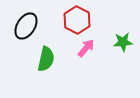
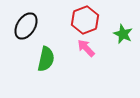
red hexagon: moved 8 px right; rotated 12 degrees clockwise
green star: moved 8 px up; rotated 30 degrees clockwise
pink arrow: rotated 84 degrees counterclockwise
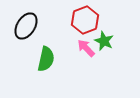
green star: moved 19 px left, 7 px down
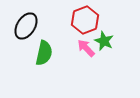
green semicircle: moved 2 px left, 6 px up
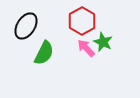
red hexagon: moved 3 px left, 1 px down; rotated 8 degrees counterclockwise
green star: moved 1 px left, 1 px down
green semicircle: rotated 15 degrees clockwise
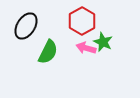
pink arrow: rotated 30 degrees counterclockwise
green semicircle: moved 4 px right, 1 px up
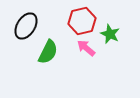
red hexagon: rotated 16 degrees clockwise
green star: moved 7 px right, 8 px up
pink arrow: rotated 24 degrees clockwise
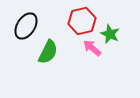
pink arrow: moved 6 px right
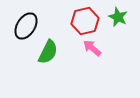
red hexagon: moved 3 px right
green star: moved 8 px right, 17 px up
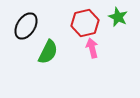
red hexagon: moved 2 px down
pink arrow: rotated 36 degrees clockwise
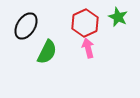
red hexagon: rotated 12 degrees counterclockwise
pink arrow: moved 4 px left
green semicircle: moved 1 px left
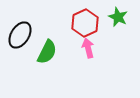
black ellipse: moved 6 px left, 9 px down
